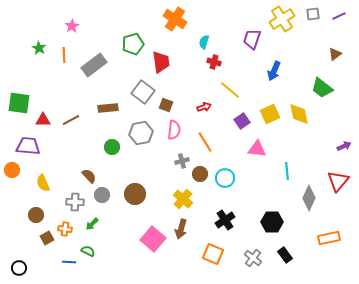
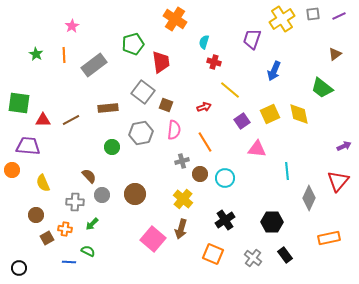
green star at (39, 48): moved 3 px left, 6 px down
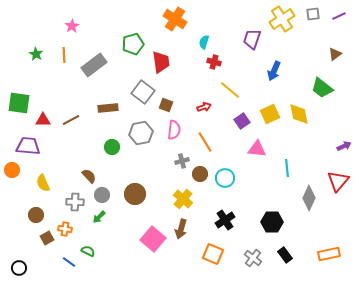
cyan line at (287, 171): moved 3 px up
green arrow at (92, 224): moved 7 px right, 7 px up
orange rectangle at (329, 238): moved 16 px down
blue line at (69, 262): rotated 32 degrees clockwise
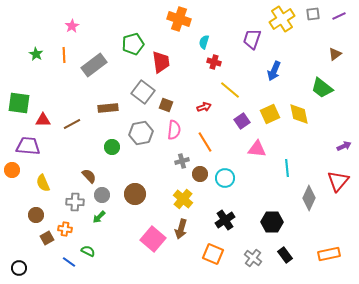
orange cross at (175, 19): moved 4 px right; rotated 15 degrees counterclockwise
brown line at (71, 120): moved 1 px right, 4 px down
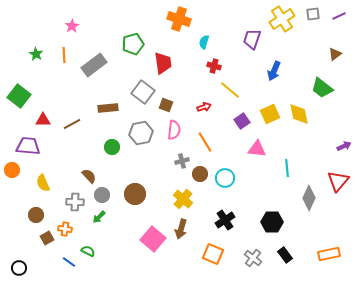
red trapezoid at (161, 62): moved 2 px right, 1 px down
red cross at (214, 62): moved 4 px down
green square at (19, 103): moved 7 px up; rotated 30 degrees clockwise
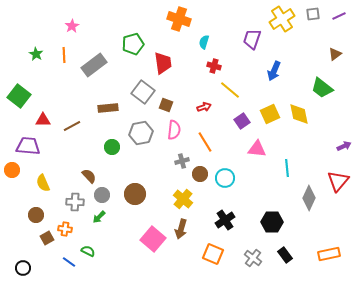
brown line at (72, 124): moved 2 px down
black circle at (19, 268): moved 4 px right
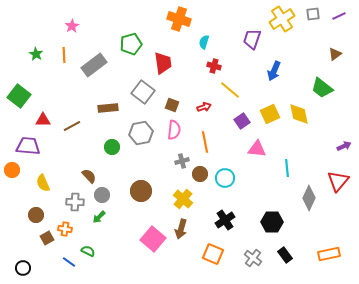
green pentagon at (133, 44): moved 2 px left
brown square at (166, 105): moved 6 px right
orange line at (205, 142): rotated 20 degrees clockwise
brown circle at (135, 194): moved 6 px right, 3 px up
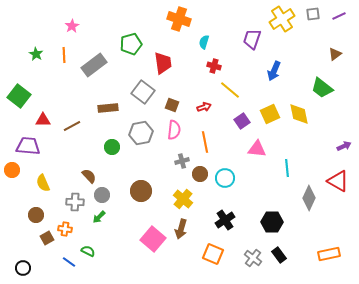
red triangle at (338, 181): rotated 40 degrees counterclockwise
black rectangle at (285, 255): moved 6 px left
